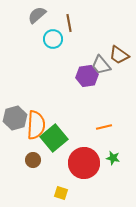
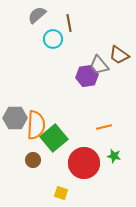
gray trapezoid: moved 2 px left
gray hexagon: rotated 15 degrees clockwise
green star: moved 1 px right, 2 px up
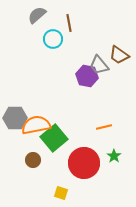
purple hexagon: rotated 20 degrees clockwise
orange semicircle: rotated 104 degrees counterclockwise
green star: rotated 24 degrees clockwise
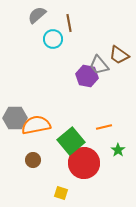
green square: moved 17 px right, 3 px down
green star: moved 4 px right, 6 px up
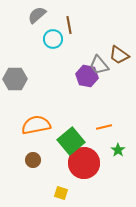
brown line: moved 2 px down
gray hexagon: moved 39 px up
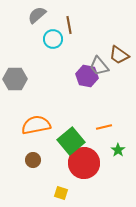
gray trapezoid: moved 1 px down
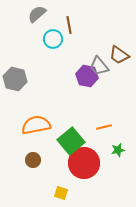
gray semicircle: moved 1 px up
gray hexagon: rotated 15 degrees clockwise
green star: rotated 24 degrees clockwise
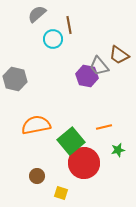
brown circle: moved 4 px right, 16 px down
